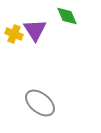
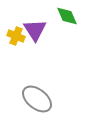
yellow cross: moved 2 px right, 2 px down
gray ellipse: moved 3 px left, 4 px up
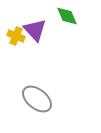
purple triangle: rotated 10 degrees counterclockwise
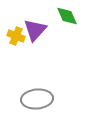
purple triangle: rotated 25 degrees clockwise
gray ellipse: rotated 44 degrees counterclockwise
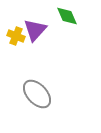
gray ellipse: moved 5 px up; rotated 52 degrees clockwise
